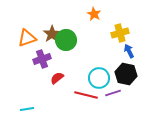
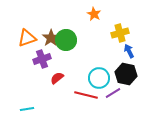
brown star: moved 1 px left, 4 px down
purple line: rotated 14 degrees counterclockwise
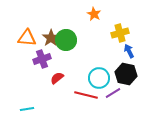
orange triangle: rotated 24 degrees clockwise
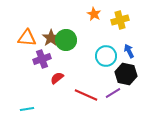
yellow cross: moved 13 px up
cyan circle: moved 7 px right, 22 px up
red line: rotated 10 degrees clockwise
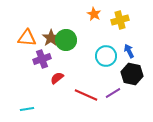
black hexagon: moved 6 px right
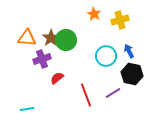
red line: rotated 45 degrees clockwise
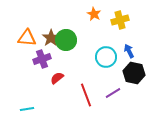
cyan circle: moved 1 px down
black hexagon: moved 2 px right, 1 px up
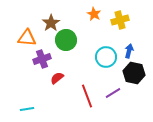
brown star: moved 15 px up
blue arrow: rotated 40 degrees clockwise
red line: moved 1 px right, 1 px down
